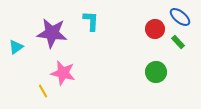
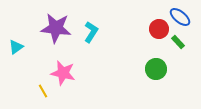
cyan L-shape: moved 11 px down; rotated 30 degrees clockwise
red circle: moved 4 px right
purple star: moved 4 px right, 5 px up
green circle: moved 3 px up
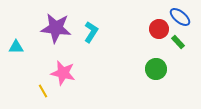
cyan triangle: rotated 35 degrees clockwise
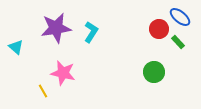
purple star: rotated 16 degrees counterclockwise
cyan triangle: rotated 42 degrees clockwise
green circle: moved 2 px left, 3 px down
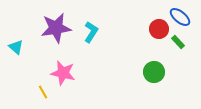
yellow line: moved 1 px down
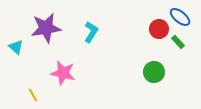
purple star: moved 10 px left
yellow line: moved 10 px left, 3 px down
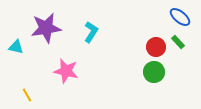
red circle: moved 3 px left, 18 px down
cyan triangle: rotated 28 degrees counterclockwise
pink star: moved 3 px right, 2 px up
yellow line: moved 6 px left
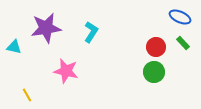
blue ellipse: rotated 15 degrees counterclockwise
green rectangle: moved 5 px right, 1 px down
cyan triangle: moved 2 px left
